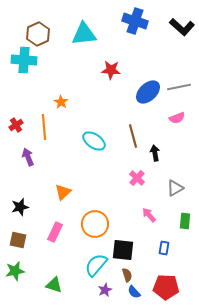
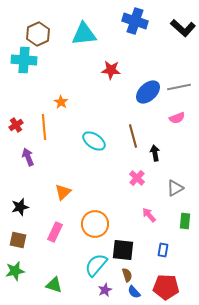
black L-shape: moved 1 px right, 1 px down
blue rectangle: moved 1 px left, 2 px down
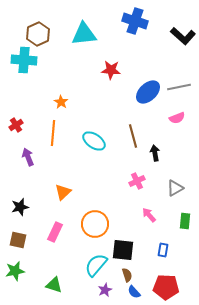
black L-shape: moved 8 px down
orange line: moved 9 px right, 6 px down; rotated 10 degrees clockwise
pink cross: moved 3 px down; rotated 21 degrees clockwise
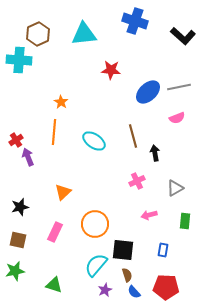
cyan cross: moved 5 px left
red cross: moved 15 px down
orange line: moved 1 px right, 1 px up
pink arrow: rotated 63 degrees counterclockwise
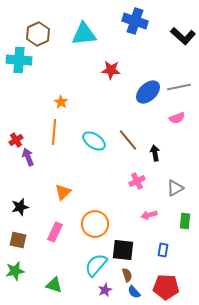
brown line: moved 5 px left, 4 px down; rotated 25 degrees counterclockwise
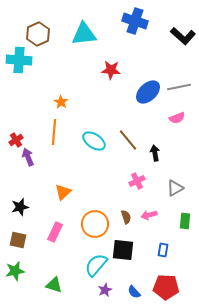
brown semicircle: moved 1 px left, 58 px up
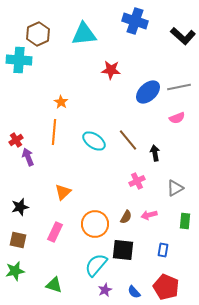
brown semicircle: rotated 48 degrees clockwise
red pentagon: rotated 20 degrees clockwise
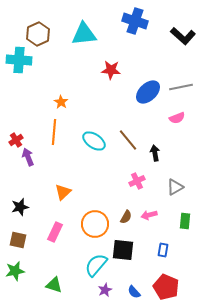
gray line: moved 2 px right
gray triangle: moved 1 px up
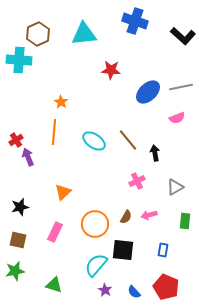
purple star: rotated 16 degrees counterclockwise
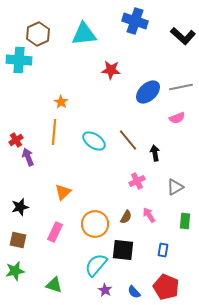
pink arrow: rotated 70 degrees clockwise
